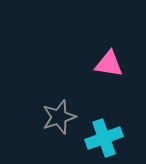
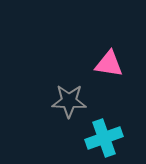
gray star: moved 10 px right, 16 px up; rotated 20 degrees clockwise
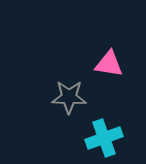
gray star: moved 4 px up
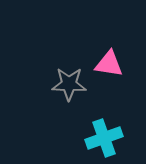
gray star: moved 13 px up
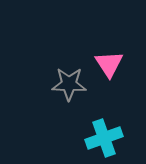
pink triangle: rotated 48 degrees clockwise
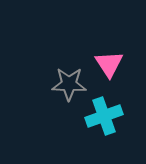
cyan cross: moved 22 px up
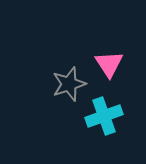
gray star: rotated 20 degrees counterclockwise
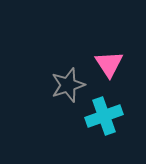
gray star: moved 1 px left, 1 px down
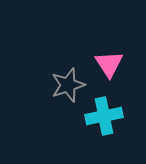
cyan cross: rotated 9 degrees clockwise
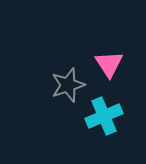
cyan cross: rotated 12 degrees counterclockwise
